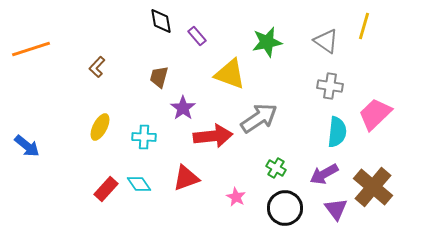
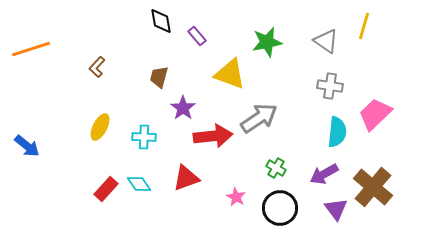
black circle: moved 5 px left
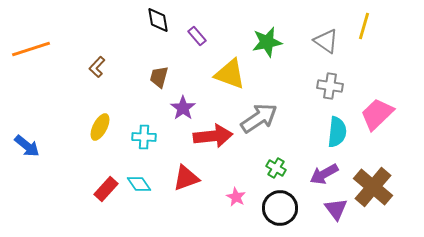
black diamond: moved 3 px left, 1 px up
pink trapezoid: moved 2 px right
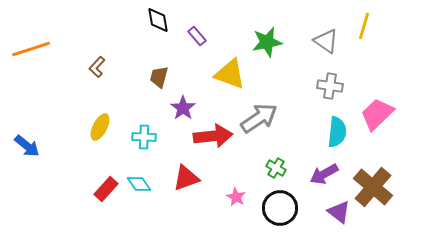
purple triangle: moved 3 px right, 3 px down; rotated 15 degrees counterclockwise
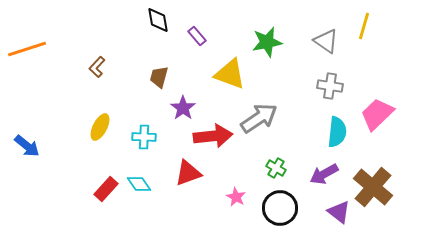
orange line: moved 4 px left
red triangle: moved 2 px right, 5 px up
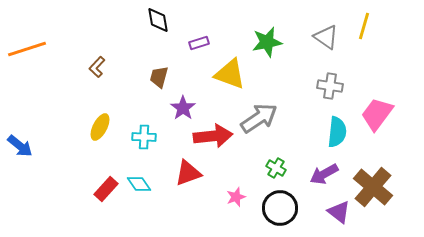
purple rectangle: moved 2 px right, 7 px down; rotated 66 degrees counterclockwise
gray triangle: moved 4 px up
pink trapezoid: rotated 9 degrees counterclockwise
blue arrow: moved 7 px left
pink star: rotated 24 degrees clockwise
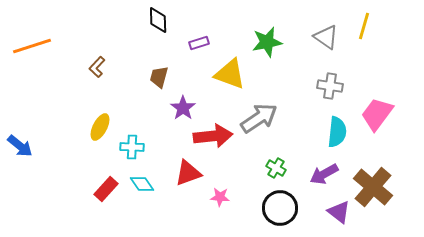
black diamond: rotated 8 degrees clockwise
orange line: moved 5 px right, 3 px up
cyan cross: moved 12 px left, 10 px down
cyan diamond: moved 3 px right
pink star: moved 16 px left; rotated 24 degrees clockwise
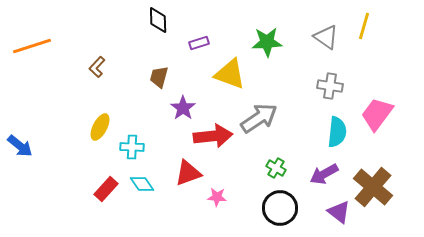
green star: rotated 8 degrees clockwise
pink star: moved 3 px left
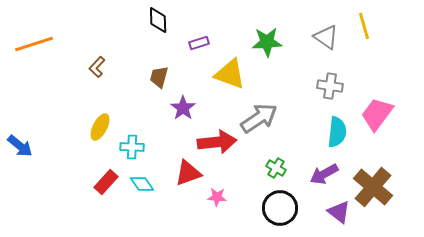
yellow line: rotated 32 degrees counterclockwise
orange line: moved 2 px right, 2 px up
red arrow: moved 4 px right, 6 px down
red rectangle: moved 7 px up
